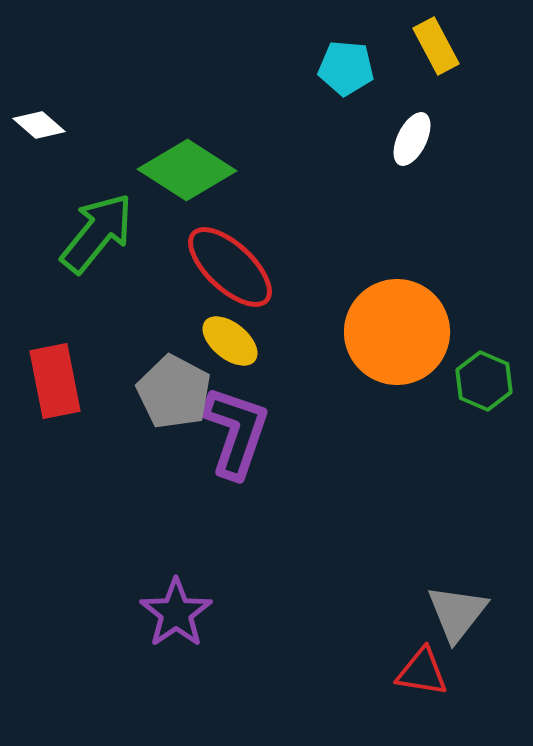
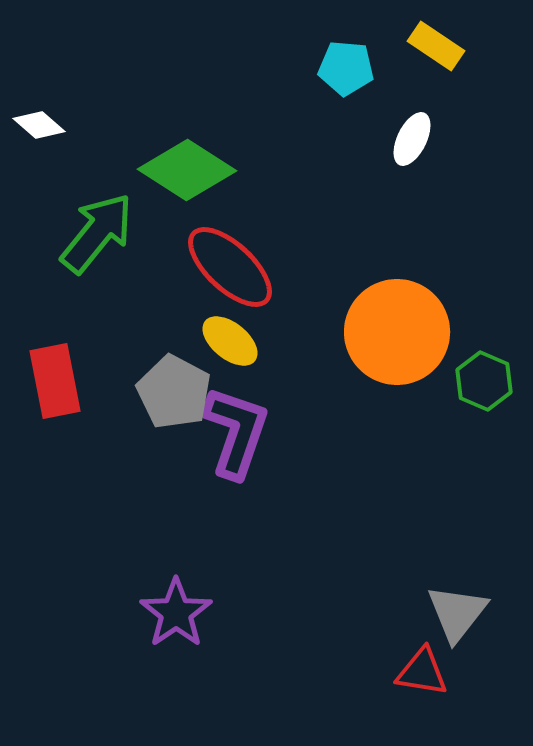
yellow rectangle: rotated 28 degrees counterclockwise
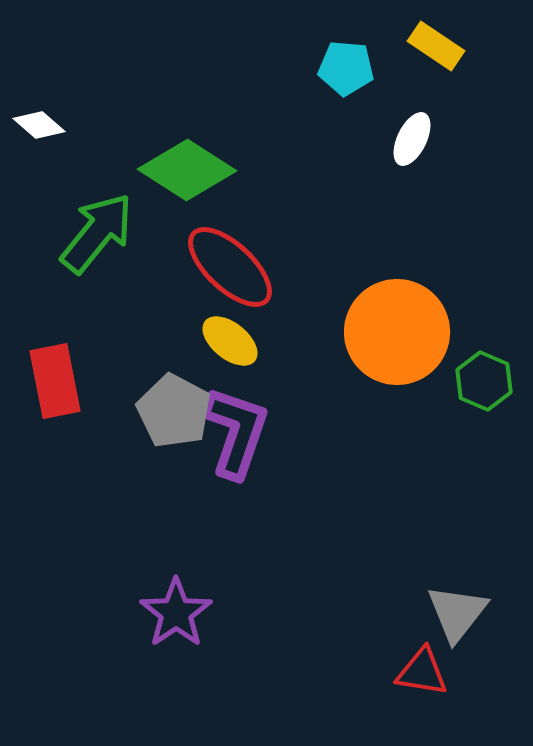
gray pentagon: moved 19 px down
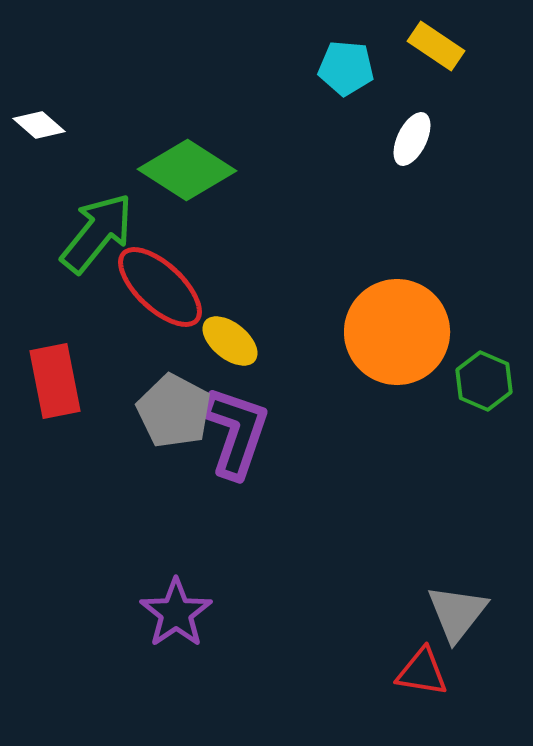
red ellipse: moved 70 px left, 20 px down
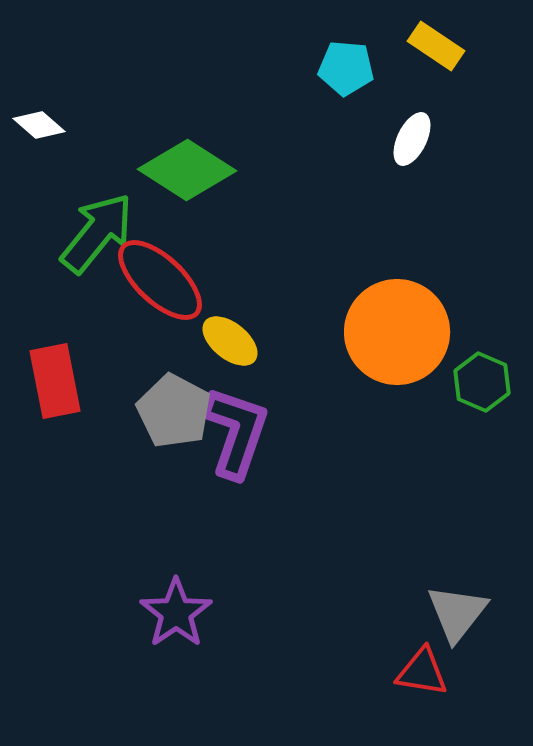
red ellipse: moved 7 px up
green hexagon: moved 2 px left, 1 px down
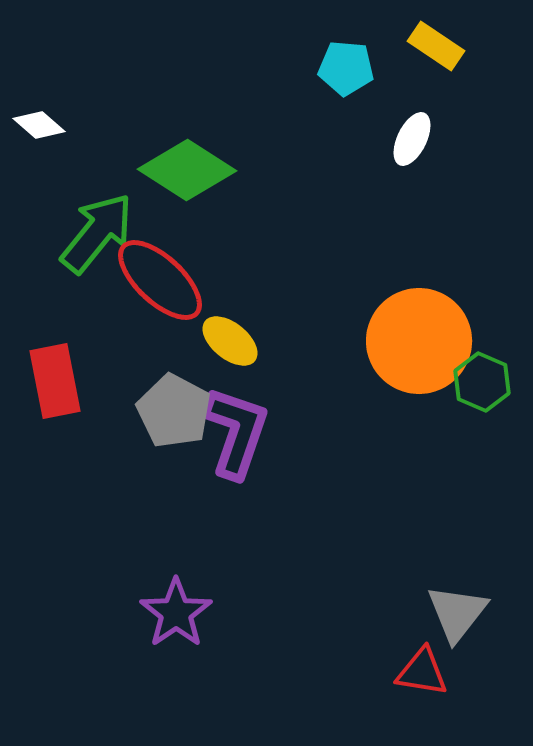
orange circle: moved 22 px right, 9 px down
